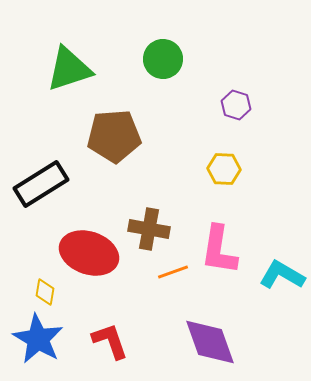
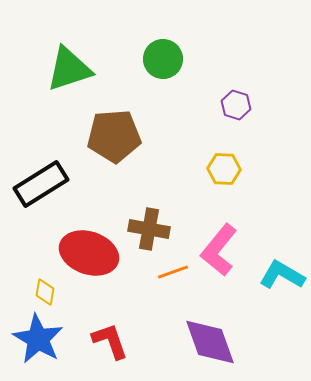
pink L-shape: rotated 30 degrees clockwise
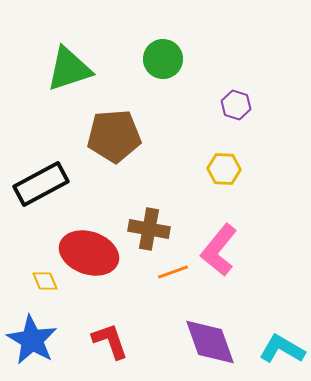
black rectangle: rotated 4 degrees clockwise
cyan L-shape: moved 74 px down
yellow diamond: moved 11 px up; rotated 32 degrees counterclockwise
blue star: moved 6 px left, 1 px down
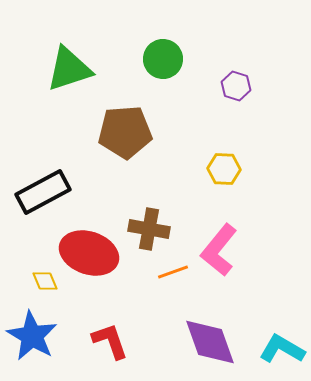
purple hexagon: moved 19 px up
brown pentagon: moved 11 px right, 4 px up
black rectangle: moved 2 px right, 8 px down
blue star: moved 4 px up
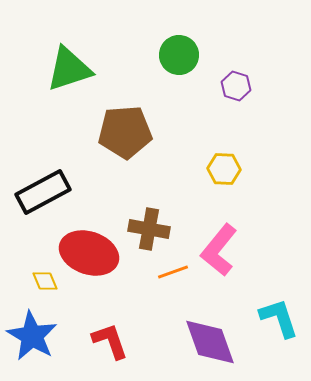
green circle: moved 16 px right, 4 px up
cyan L-shape: moved 3 px left, 31 px up; rotated 42 degrees clockwise
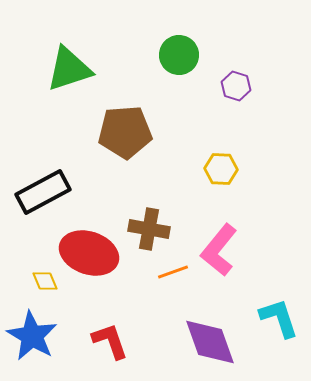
yellow hexagon: moved 3 px left
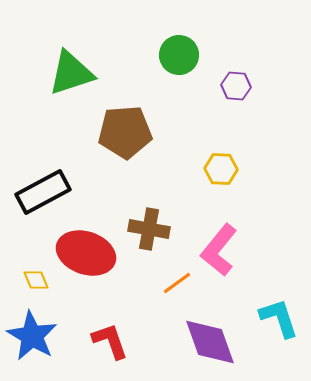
green triangle: moved 2 px right, 4 px down
purple hexagon: rotated 12 degrees counterclockwise
red ellipse: moved 3 px left
orange line: moved 4 px right, 11 px down; rotated 16 degrees counterclockwise
yellow diamond: moved 9 px left, 1 px up
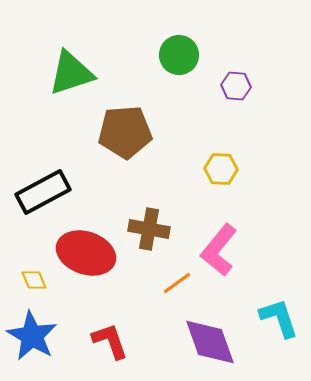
yellow diamond: moved 2 px left
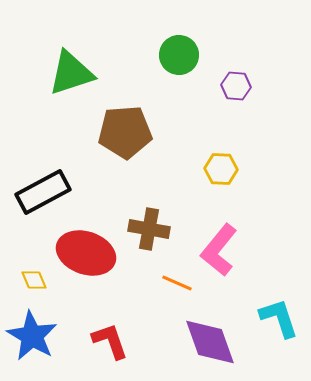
orange line: rotated 60 degrees clockwise
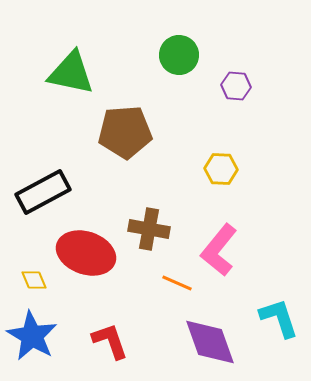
green triangle: rotated 30 degrees clockwise
